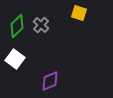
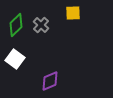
yellow square: moved 6 px left; rotated 21 degrees counterclockwise
green diamond: moved 1 px left, 1 px up
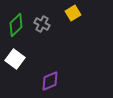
yellow square: rotated 28 degrees counterclockwise
gray cross: moved 1 px right, 1 px up; rotated 14 degrees counterclockwise
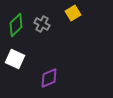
white square: rotated 12 degrees counterclockwise
purple diamond: moved 1 px left, 3 px up
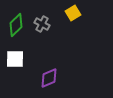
white square: rotated 24 degrees counterclockwise
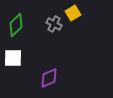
gray cross: moved 12 px right
white square: moved 2 px left, 1 px up
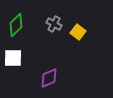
yellow square: moved 5 px right, 19 px down; rotated 21 degrees counterclockwise
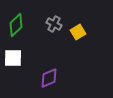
yellow square: rotated 21 degrees clockwise
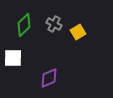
green diamond: moved 8 px right
